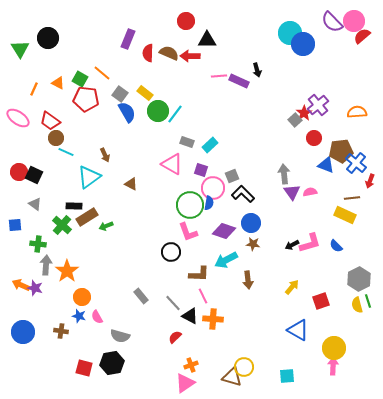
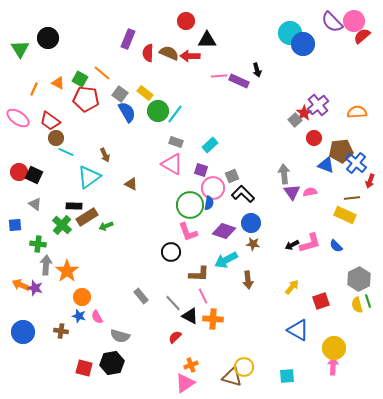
gray rectangle at (187, 142): moved 11 px left
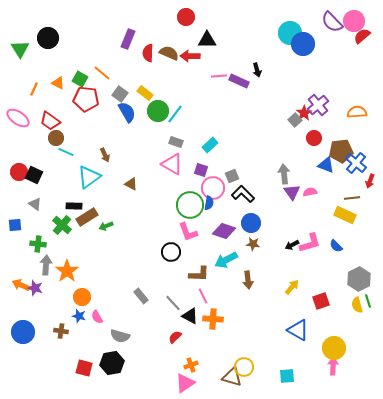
red circle at (186, 21): moved 4 px up
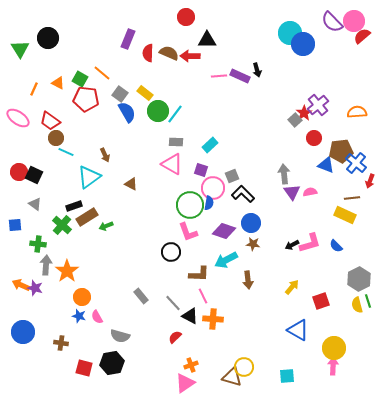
purple rectangle at (239, 81): moved 1 px right, 5 px up
gray rectangle at (176, 142): rotated 16 degrees counterclockwise
black rectangle at (74, 206): rotated 21 degrees counterclockwise
brown cross at (61, 331): moved 12 px down
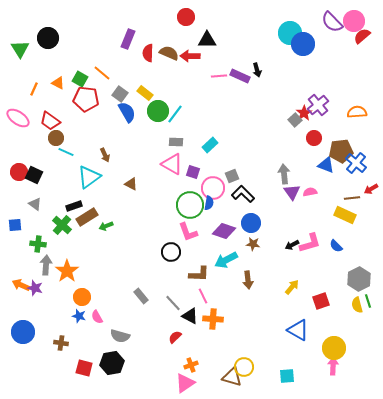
purple square at (201, 170): moved 8 px left, 2 px down
red arrow at (370, 181): moved 1 px right, 8 px down; rotated 40 degrees clockwise
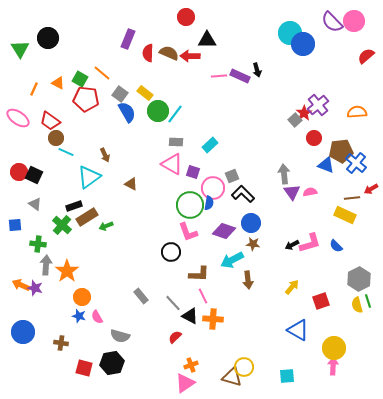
red semicircle at (362, 36): moved 4 px right, 20 px down
cyan arrow at (226, 260): moved 6 px right
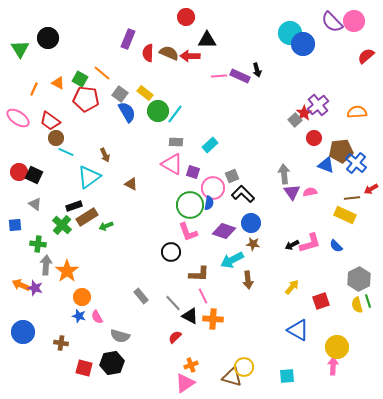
yellow circle at (334, 348): moved 3 px right, 1 px up
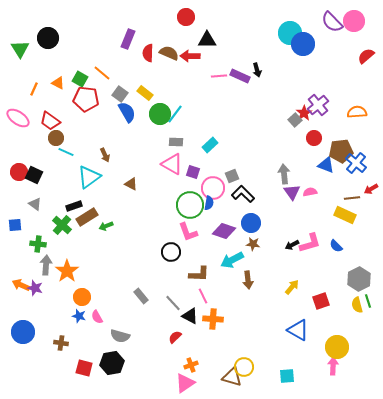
green circle at (158, 111): moved 2 px right, 3 px down
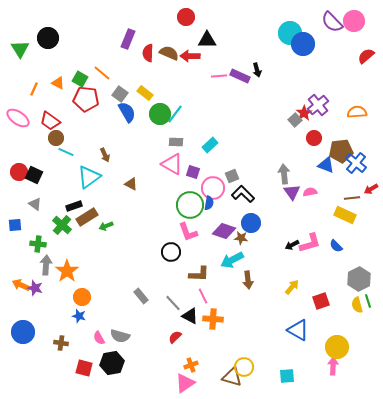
brown star at (253, 244): moved 12 px left, 6 px up
pink semicircle at (97, 317): moved 2 px right, 21 px down
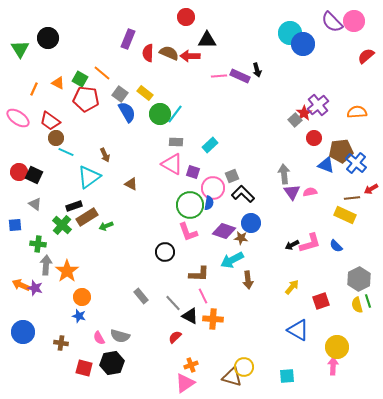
black circle at (171, 252): moved 6 px left
